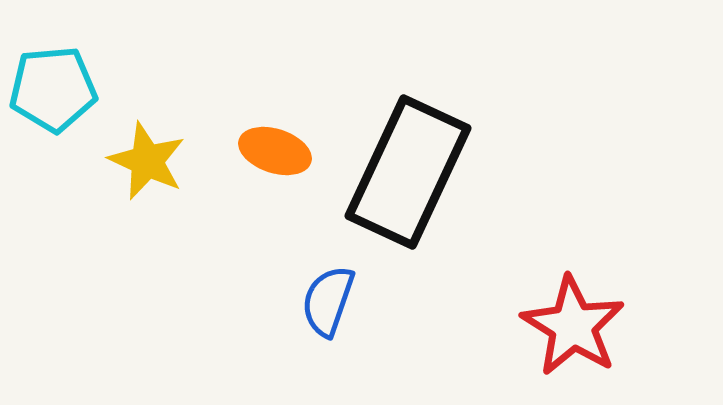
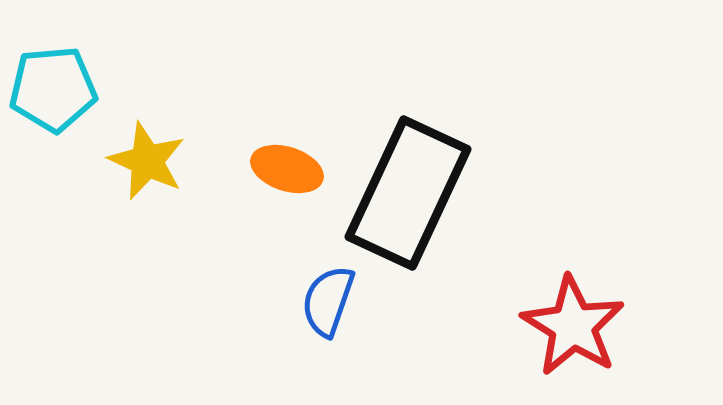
orange ellipse: moved 12 px right, 18 px down
black rectangle: moved 21 px down
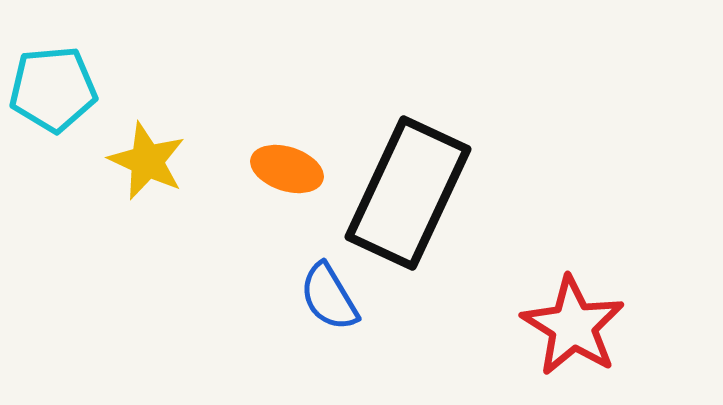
blue semicircle: moved 1 px right, 4 px up; rotated 50 degrees counterclockwise
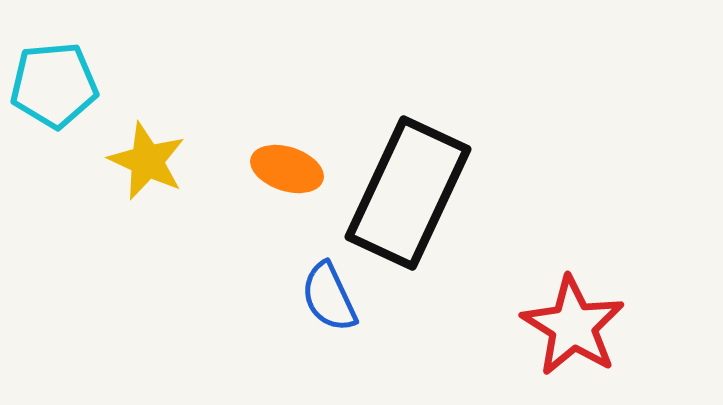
cyan pentagon: moved 1 px right, 4 px up
blue semicircle: rotated 6 degrees clockwise
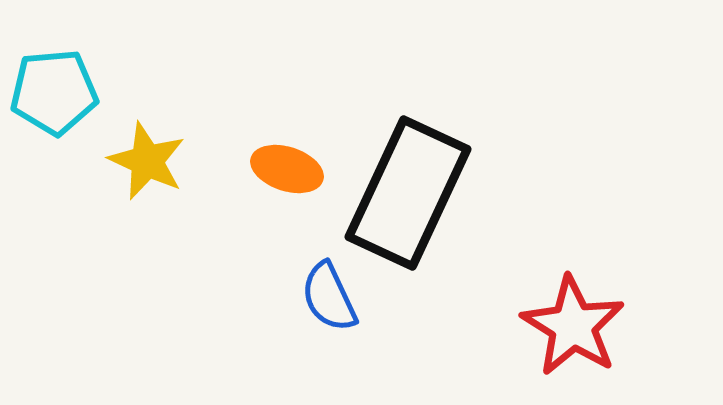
cyan pentagon: moved 7 px down
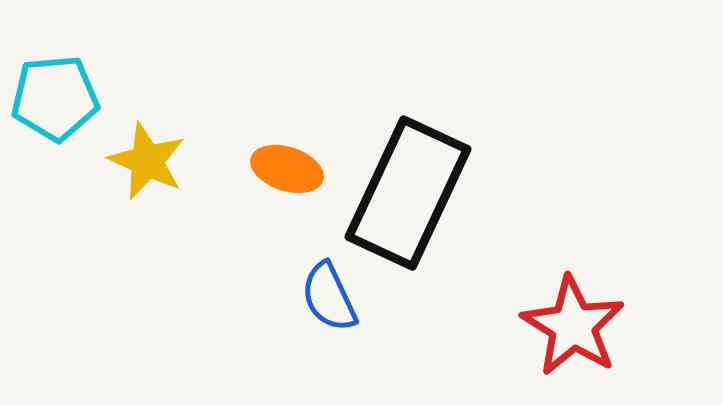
cyan pentagon: moved 1 px right, 6 px down
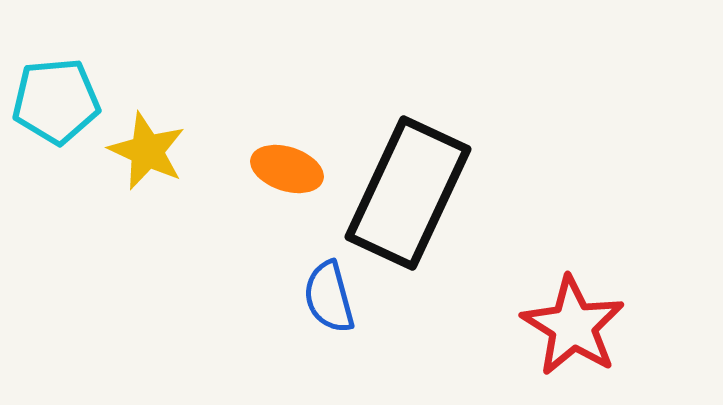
cyan pentagon: moved 1 px right, 3 px down
yellow star: moved 10 px up
blue semicircle: rotated 10 degrees clockwise
